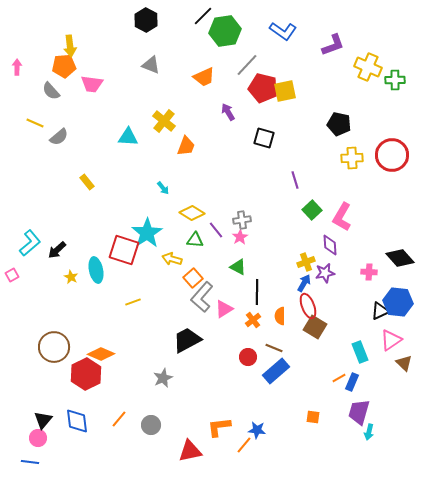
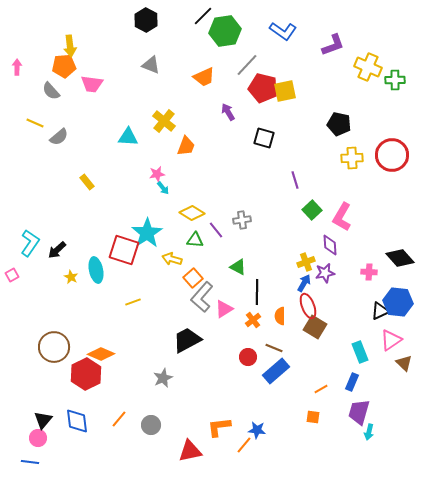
pink star at (240, 237): moved 83 px left, 63 px up; rotated 21 degrees clockwise
cyan L-shape at (30, 243): rotated 16 degrees counterclockwise
orange line at (339, 378): moved 18 px left, 11 px down
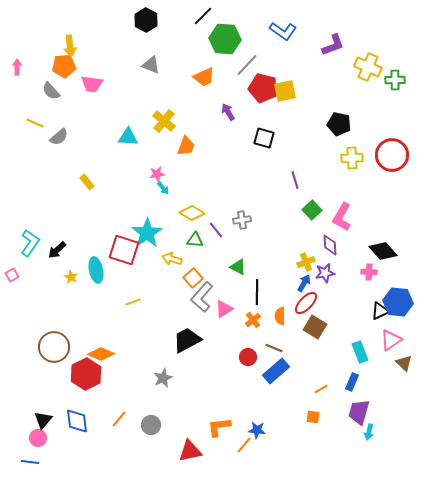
green hexagon at (225, 31): moved 8 px down; rotated 12 degrees clockwise
black diamond at (400, 258): moved 17 px left, 7 px up
red ellipse at (308, 306): moved 2 px left, 3 px up; rotated 65 degrees clockwise
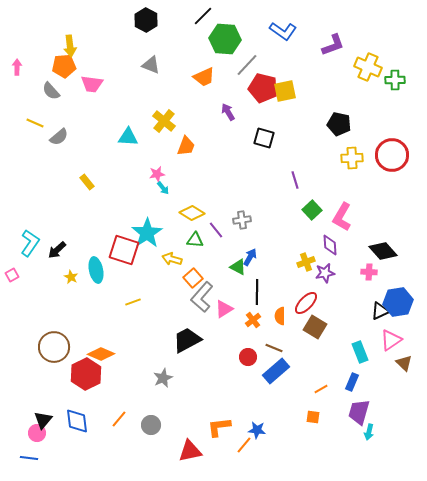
blue arrow at (304, 283): moved 54 px left, 26 px up
blue hexagon at (398, 302): rotated 16 degrees counterclockwise
pink circle at (38, 438): moved 1 px left, 5 px up
blue line at (30, 462): moved 1 px left, 4 px up
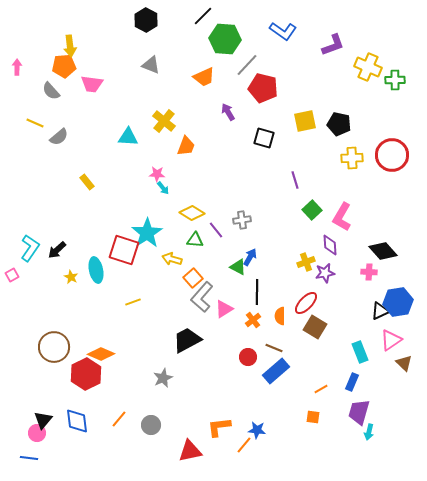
yellow square at (285, 91): moved 20 px right, 30 px down
pink star at (157, 174): rotated 14 degrees clockwise
cyan L-shape at (30, 243): moved 5 px down
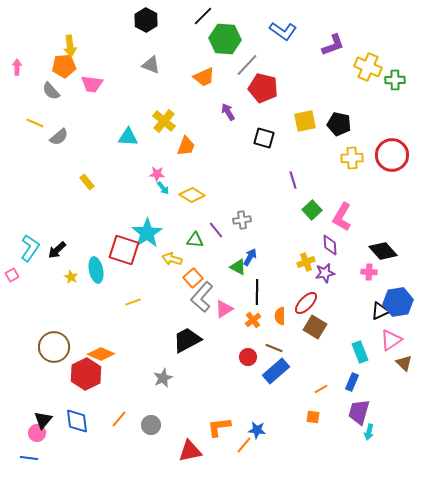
purple line at (295, 180): moved 2 px left
yellow diamond at (192, 213): moved 18 px up
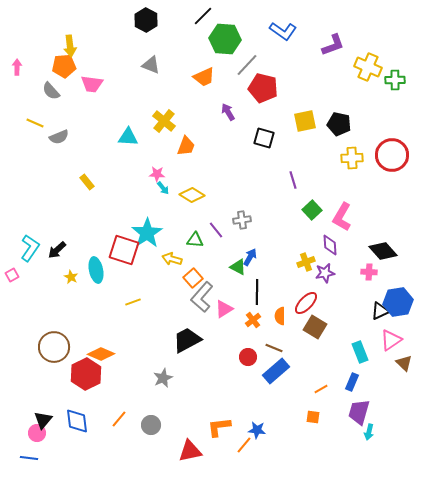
gray semicircle at (59, 137): rotated 18 degrees clockwise
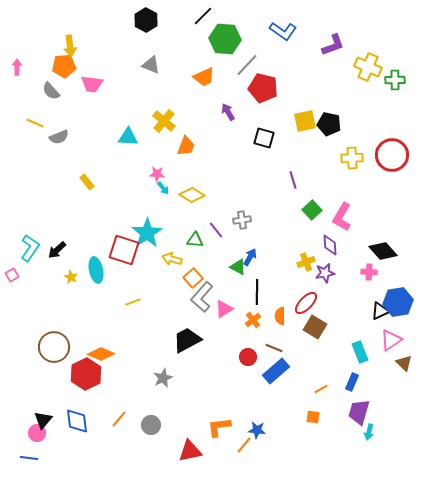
black pentagon at (339, 124): moved 10 px left
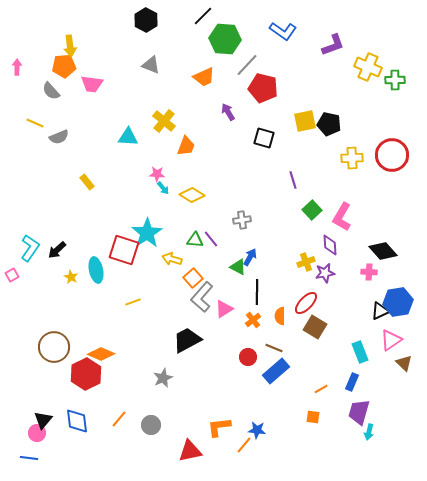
purple line at (216, 230): moved 5 px left, 9 px down
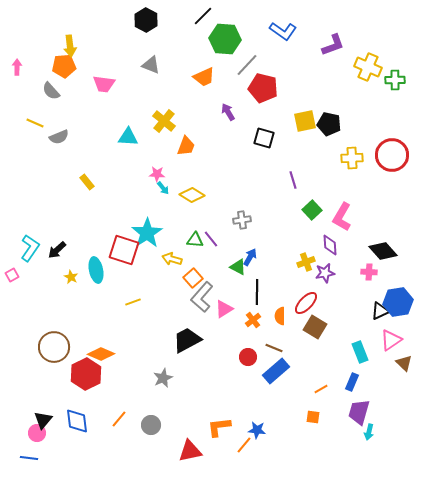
pink trapezoid at (92, 84): moved 12 px right
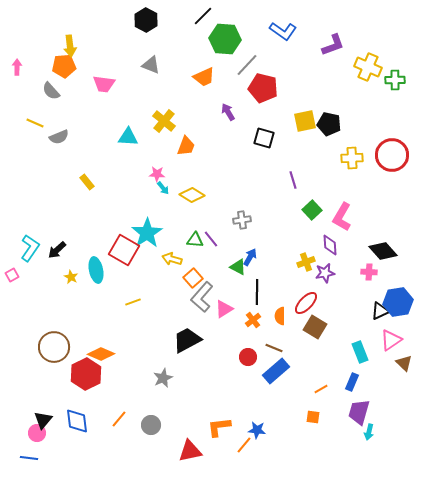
red square at (124, 250): rotated 12 degrees clockwise
